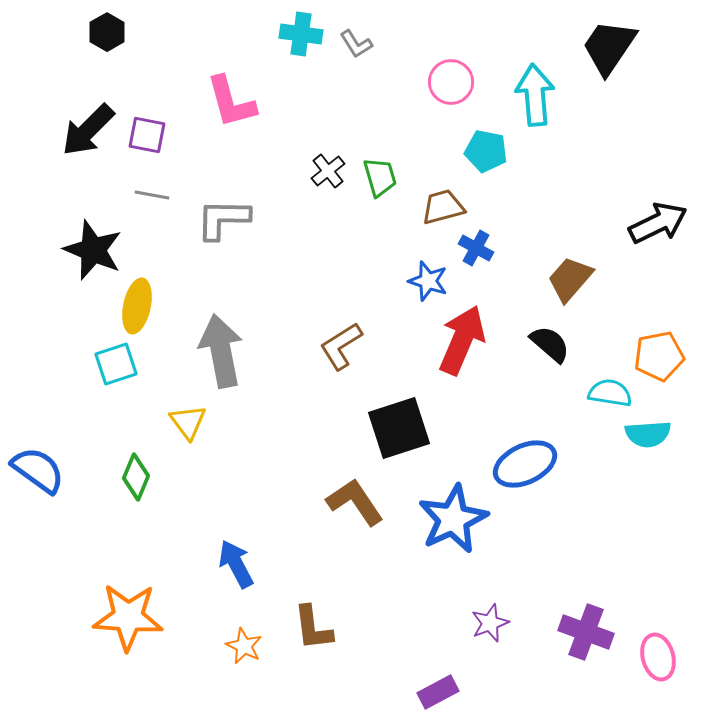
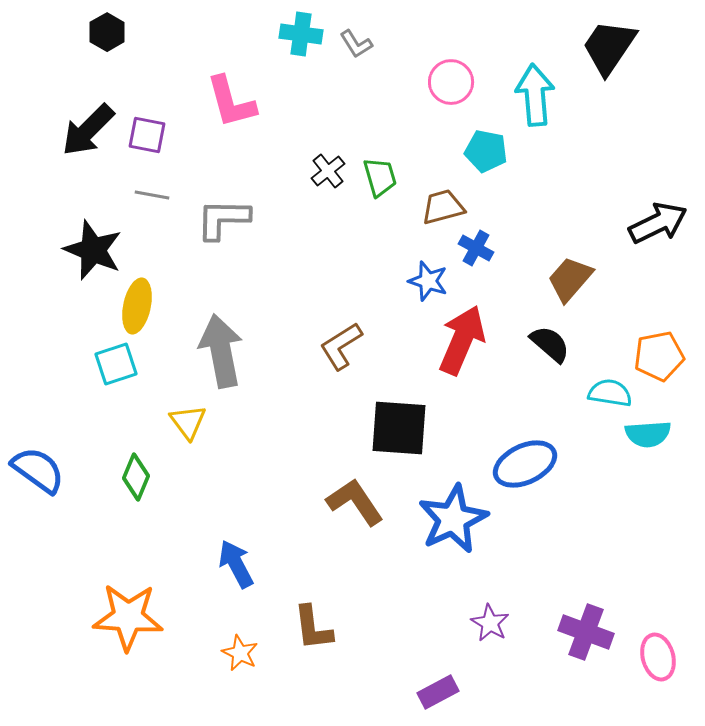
black square at (399, 428): rotated 22 degrees clockwise
purple star at (490, 623): rotated 21 degrees counterclockwise
orange star at (244, 646): moved 4 px left, 7 px down
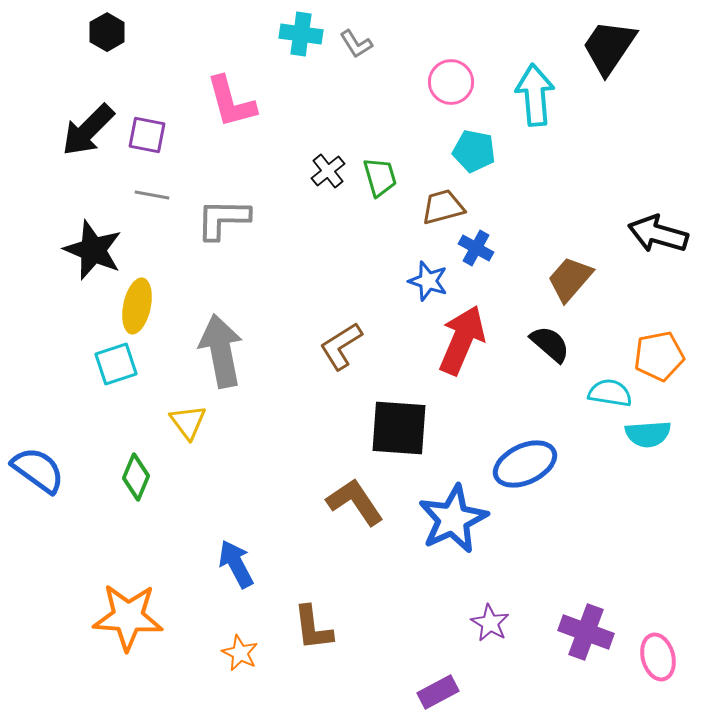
cyan pentagon at (486, 151): moved 12 px left
black arrow at (658, 223): moved 11 px down; rotated 138 degrees counterclockwise
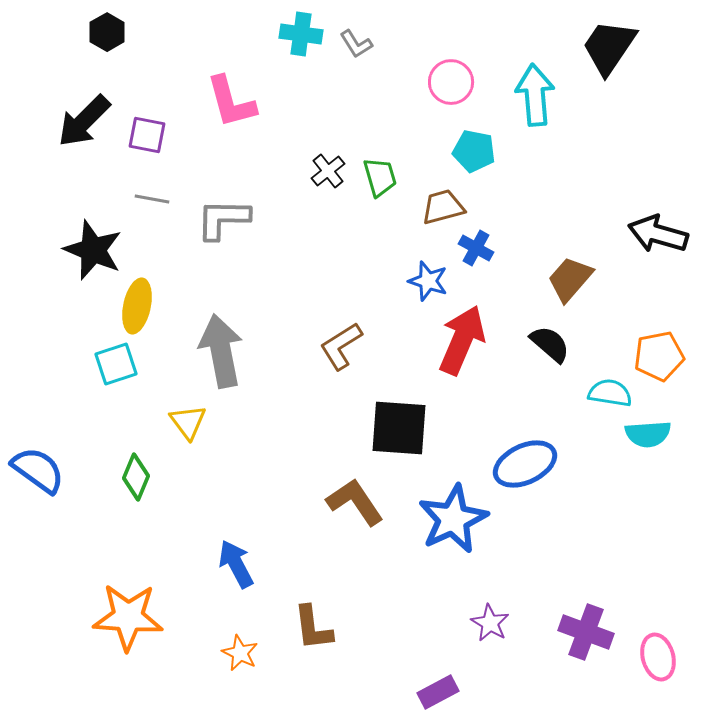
black arrow at (88, 130): moved 4 px left, 9 px up
gray line at (152, 195): moved 4 px down
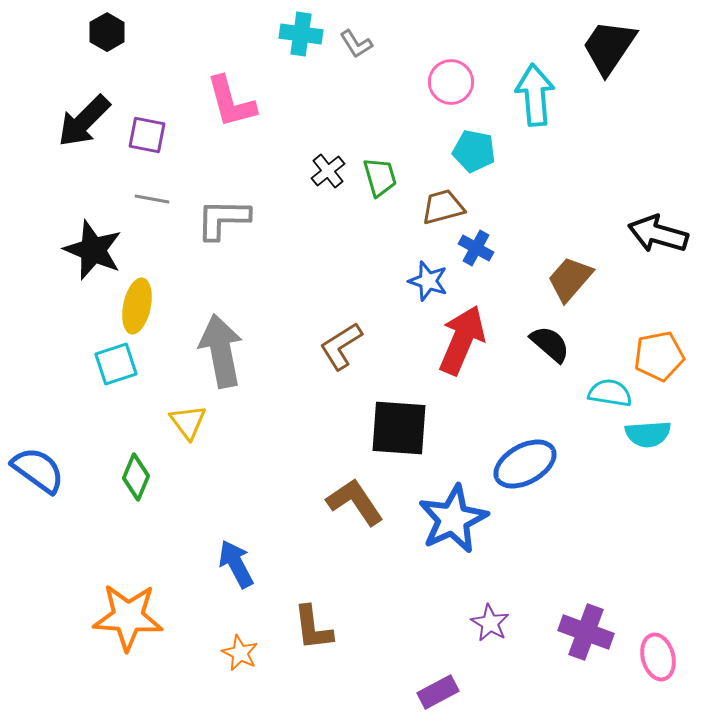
blue ellipse at (525, 464): rotated 4 degrees counterclockwise
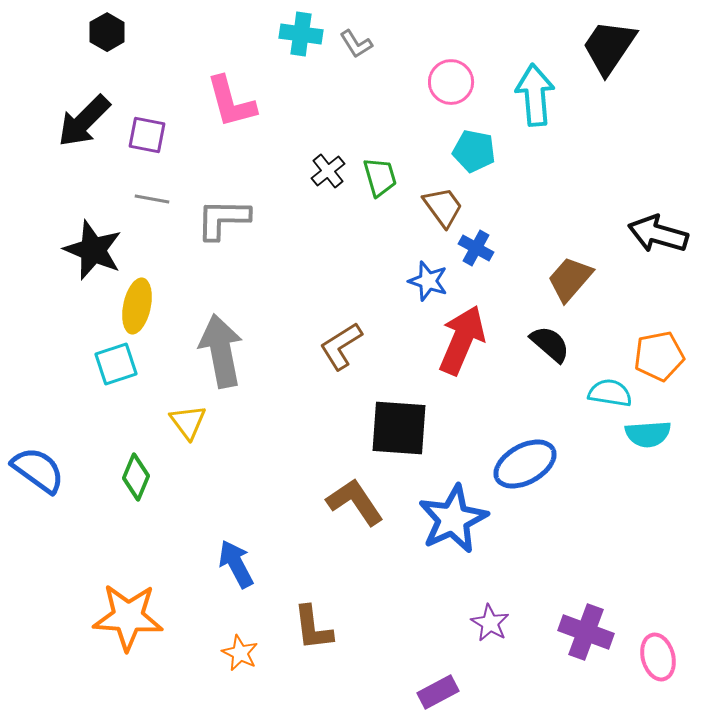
brown trapezoid at (443, 207): rotated 69 degrees clockwise
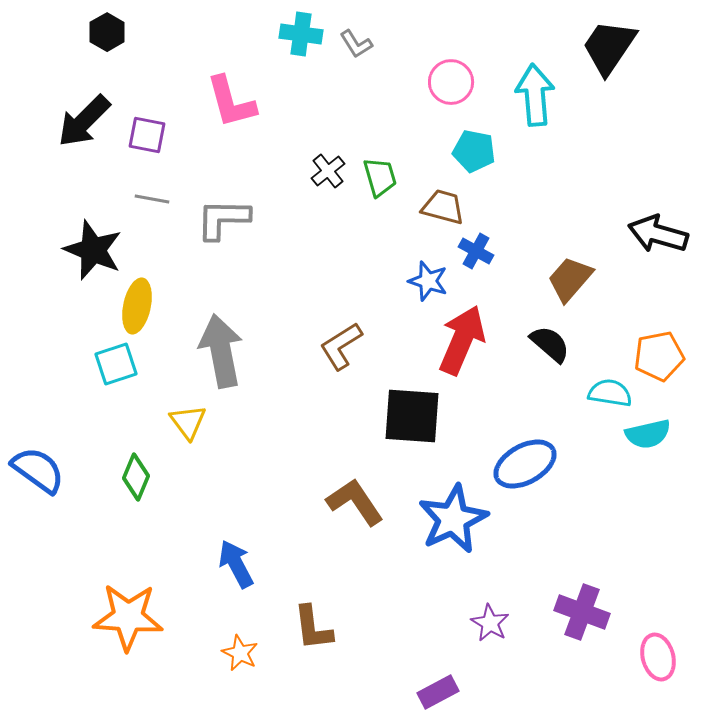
brown trapezoid at (443, 207): rotated 39 degrees counterclockwise
blue cross at (476, 248): moved 3 px down
black square at (399, 428): moved 13 px right, 12 px up
cyan semicircle at (648, 434): rotated 9 degrees counterclockwise
purple cross at (586, 632): moved 4 px left, 20 px up
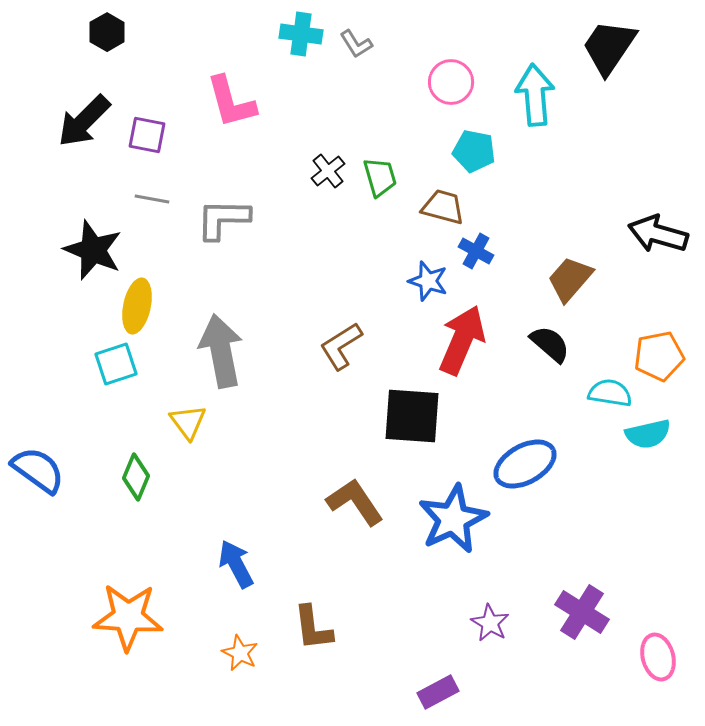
purple cross at (582, 612): rotated 12 degrees clockwise
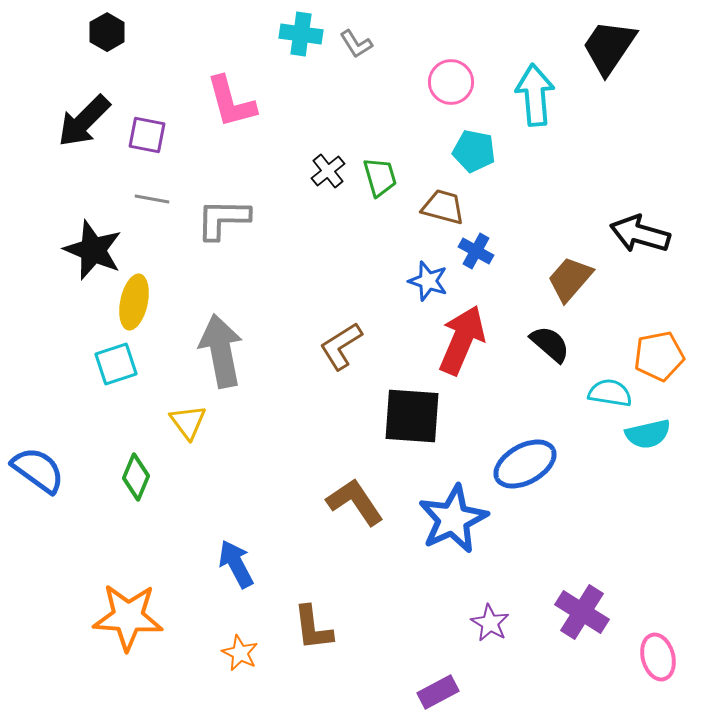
black arrow at (658, 234): moved 18 px left
yellow ellipse at (137, 306): moved 3 px left, 4 px up
